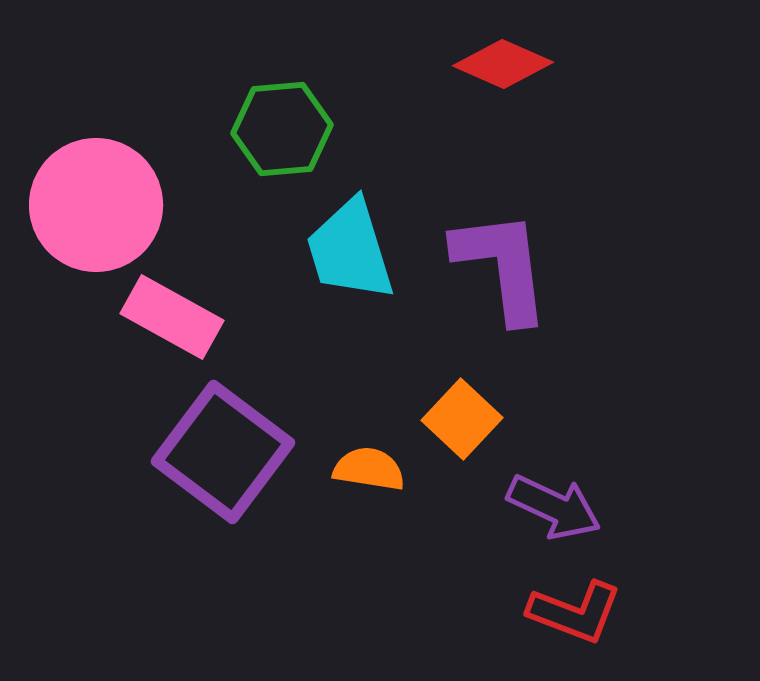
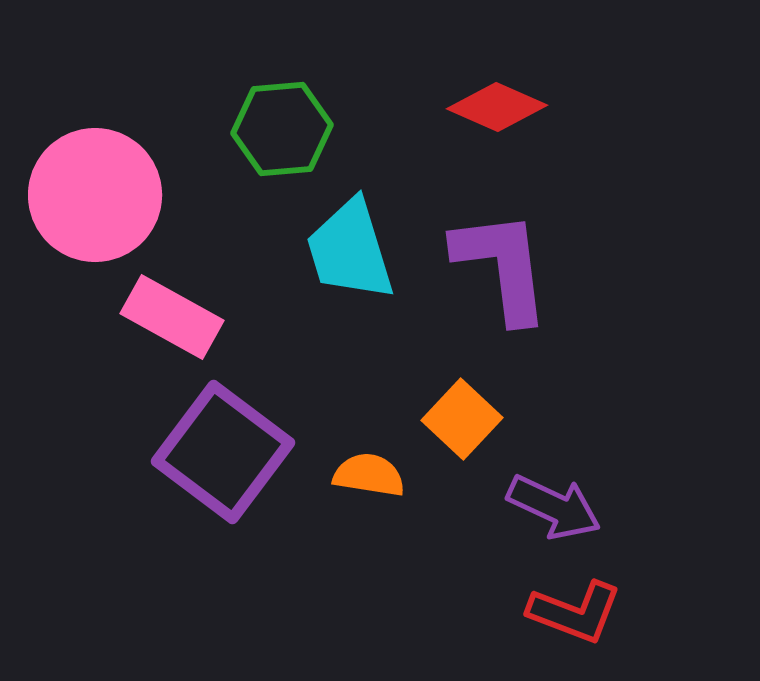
red diamond: moved 6 px left, 43 px down
pink circle: moved 1 px left, 10 px up
orange semicircle: moved 6 px down
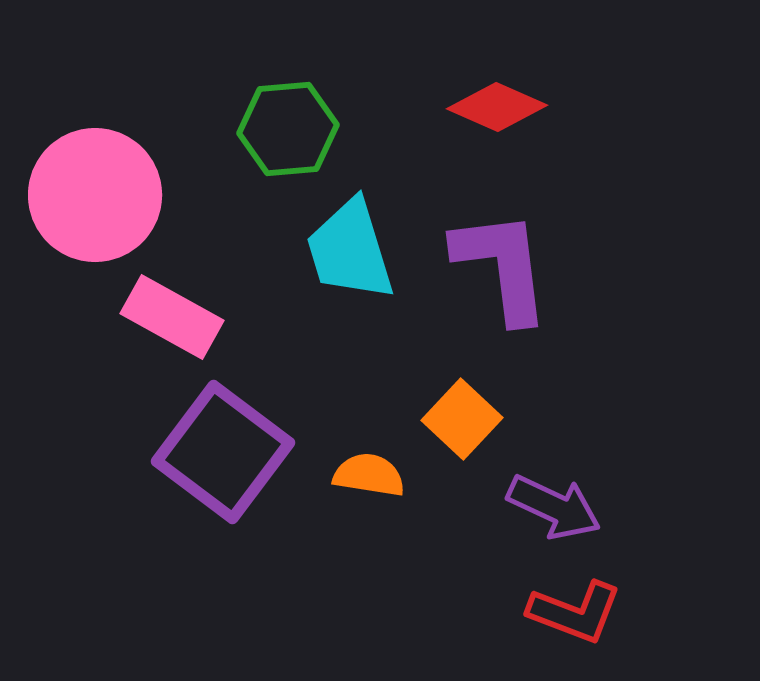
green hexagon: moved 6 px right
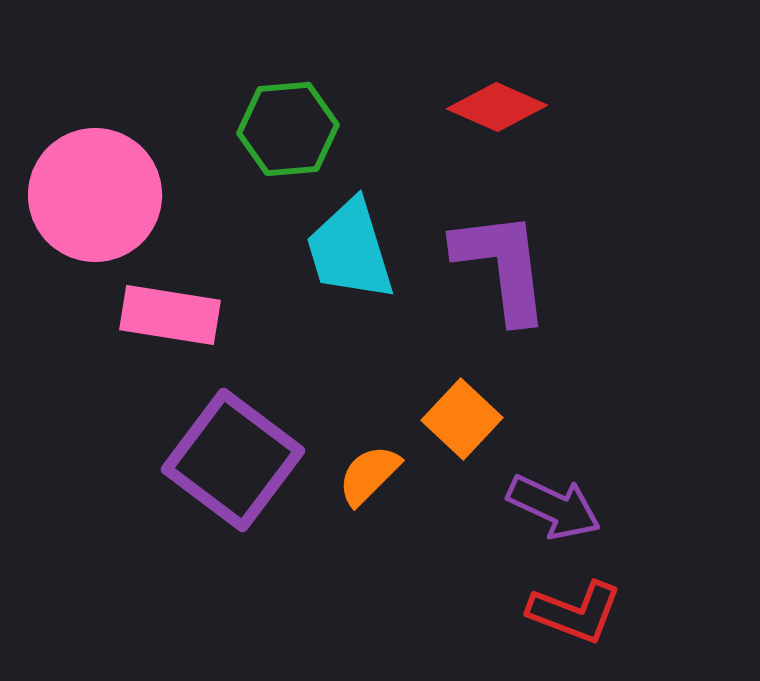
pink rectangle: moved 2 px left, 2 px up; rotated 20 degrees counterclockwise
purple square: moved 10 px right, 8 px down
orange semicircle: rotated 54 degrees counterclockwise
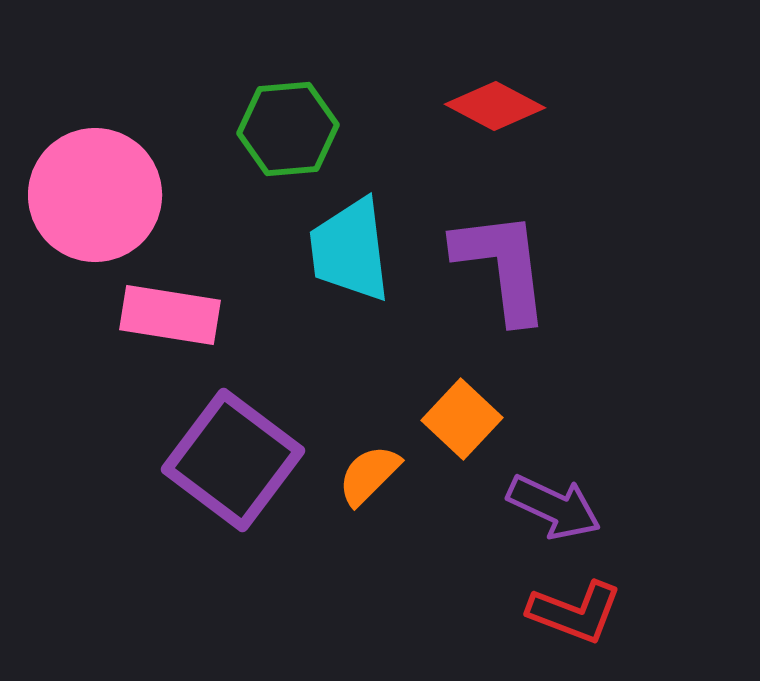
red diamond: moved 2 px left, 1 px up; rotated 4 degrees clockwise
cyan trapezoid: rotated 10 degrees clockwise
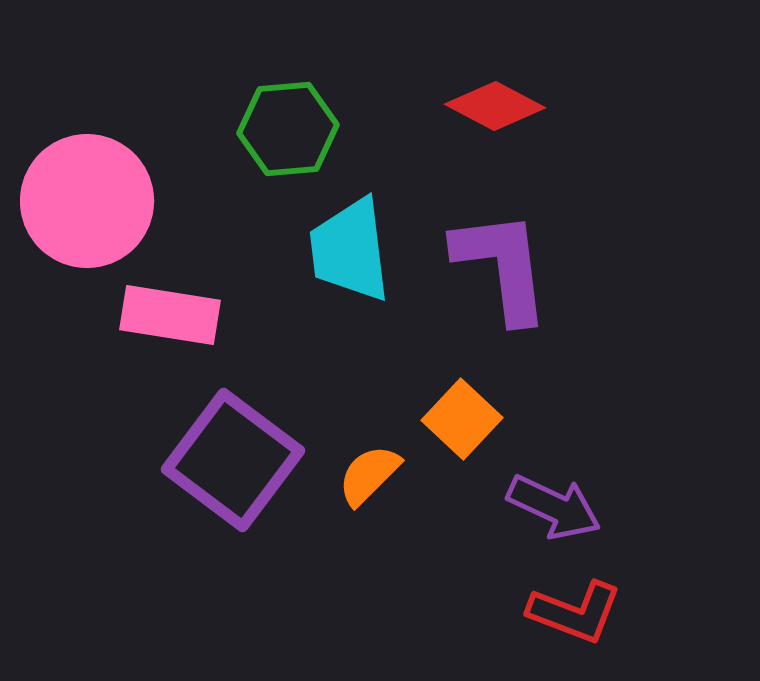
pink circle: moved 8 px left, 6 px down
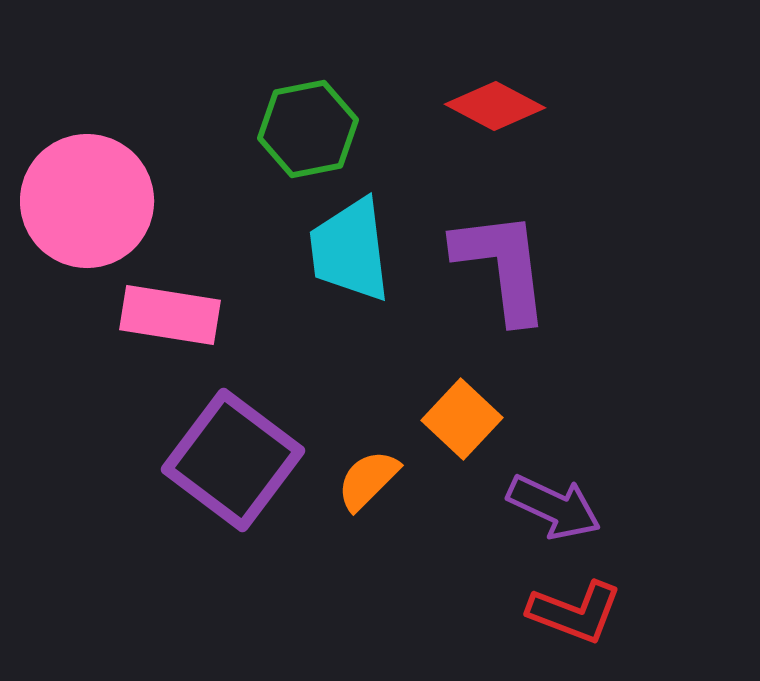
green hexagon: moved 20 px right; rotated 6 degrees counterclockwise
orange semicircle: moved 1 px left, 5 px down
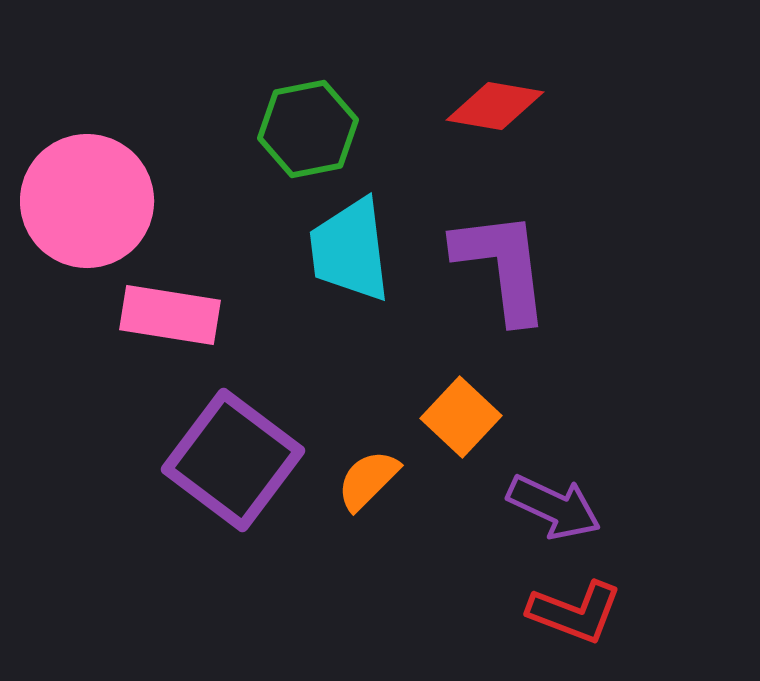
red diamond: rotated 18 degrees counterclockwise
orange square: moved 1 px left, 2 px up
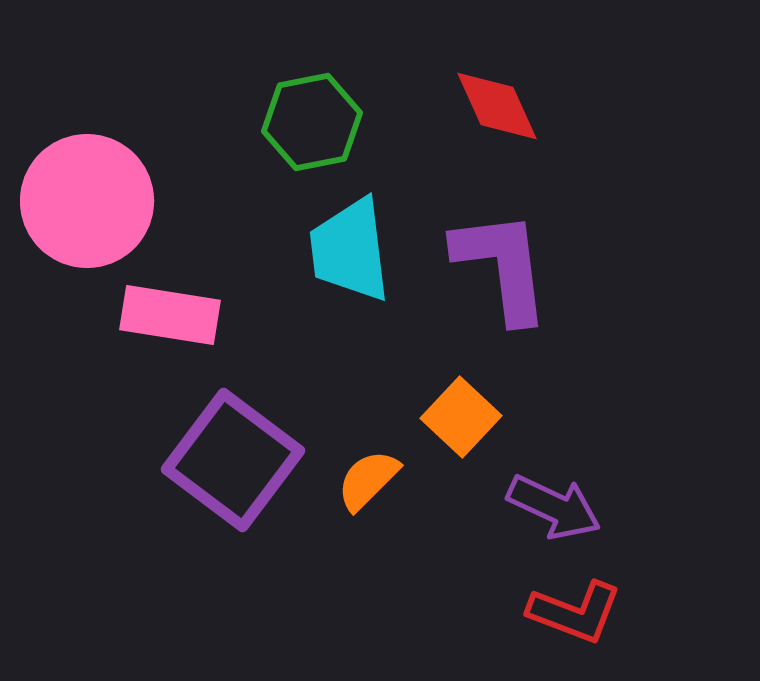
red diamond: moved 2 px right; rotated 56 degrees clockwise
green hexagon: moved 4 px right, 7 px up
